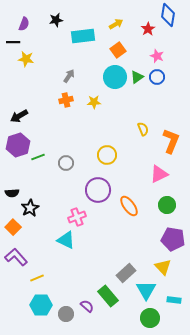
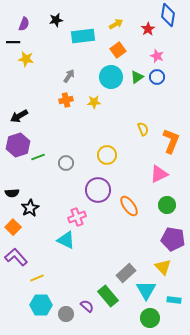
cyan circle at (115, 77): moved 4 px left
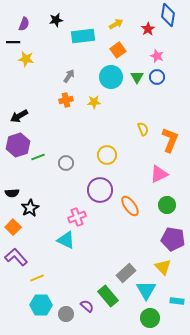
green triangle at (137, 77): rotated 24 degrees counterclockwise
orange L-shape at (171, 141): moved 1 px left, 1 px up
purple circle at (98, 190): moved 2 px right
orange ellipse at (129, 206): moved 1 px right
cyan rectangle at (174, 300): moved 3 px right, 1 px down
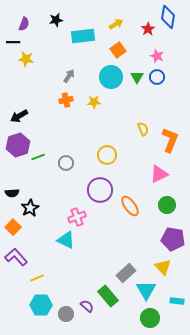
blue diamond at (168, 15): moved 2 px down
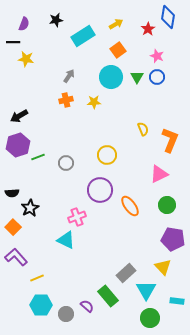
cyan rectangle at (83, 36): rotated 25 degrees counterclockwise
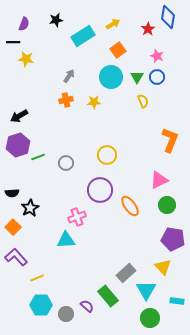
yellow arrow at (116, 24): moved 3 px left
yellow semicircle at (143, 129): moved 28 px up
pink triangle at (159, 174): moved 6 px down
cyan triangle at (66, 240): rotated 30 degrees counterclockwise
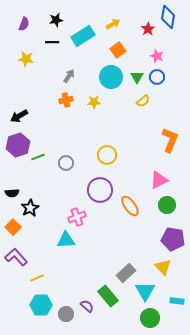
black line at (13, 42): moved 39 px right
yellow semicircle at (143, 101): rotated 72 degrees clockwise
cyan triangle at (146, 290): moved 1 px left, 1 px down
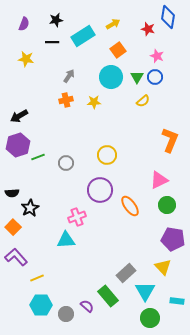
red star at (148, 29): rotated 24 degrees counterclockwise
blue circle at (157, 77): moved 2 px left
